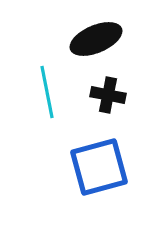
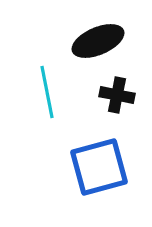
black ellipse: moved 2 px right, 2 px down
black cross: moved 9 px right
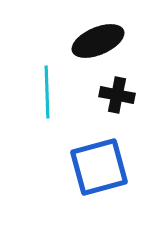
cyan line: rotated 9 degrees clockwise
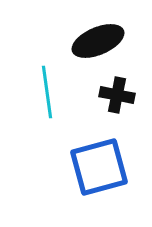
cyan line: rotated 6 degrees counterclockwise
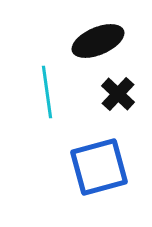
black cross: moved 1 px right, 1 px up; rotated 32 degrees clockwise
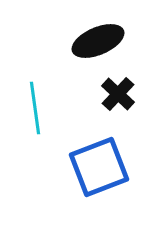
cyan line: moved 12 px left, 16 px down
blue square: rotated 6 degrees counterclockwise
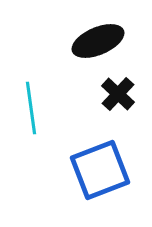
cyan line: moved 4 px left
blue square: moved 1 px right, 3 px down
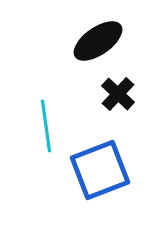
black ellipse: rotated 12 degrees counterclockwise
cyan line: moved 15 px right, 18 px down
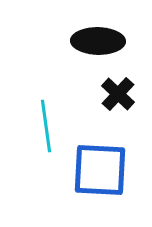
black ellipse: rotated 36 degrees clockwise
blue square: rotated 24 degrees clockwise
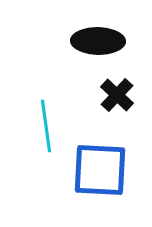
black cross: moved 1 px left, 1 px down
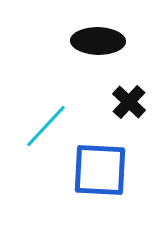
black cross: moved 12 px right, 7 px down
cyan line: rotated 51 degrees clockwise
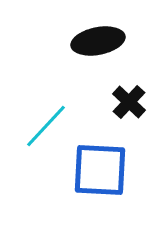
black ellipse: rotated 12 degrees counterclockwise
